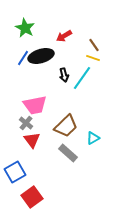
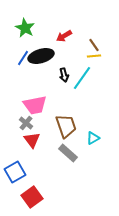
yellow line: moved 1 px right, 2 px up; rotated 24 degrees counterclockwise
brown trapezoid: rotated 65 degrees counterclockwise
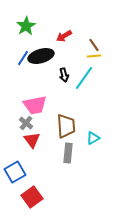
green star: moved 1 px right, 2 px up; rotated 12 degrees clockwise
cyan line: moved 2 px right
brown trapezoid: rotated 15 degrees clockwise
gray rectangle: rotated 54 degrees clockwise
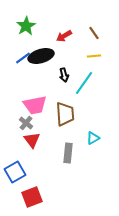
brown line: moved 12 px up
blue line: rotated 21 degrees clockwise
cyan line: moved 5 px down
brown trapezoid: moved 1 px left, 12 px up
red square: rotated 15 degrees clockwise
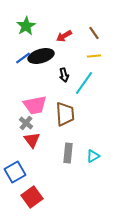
cyan triangle: moved 18 px down
red square: rotated 15 degrees counterclockwise
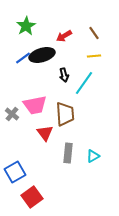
black ellipse: moved 1 px right, 1 px up
gray cross: moved 14 px left, 9 px up
red triangle: moved 13 px right, 7 px up
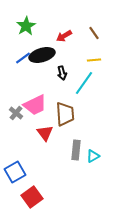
yellow line: moved 4 px down
black arrow: moved 2 px left, 2 px up
pink trapezoid: rotated 15 degrees counterclockwise
gray cross: moved 4 px right, 1 px up
gray rectangle: moved 8 px right, 3 px up
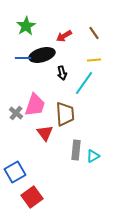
blue line: rotated 35 degrees clockwise
pink trapezoid: rotated 45 degrees counterclockwise
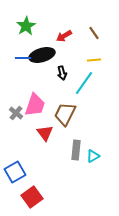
brown trapezoid: rotated 150 degrees counterclockwise
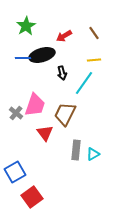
cyan triangle: moved 2 px up
